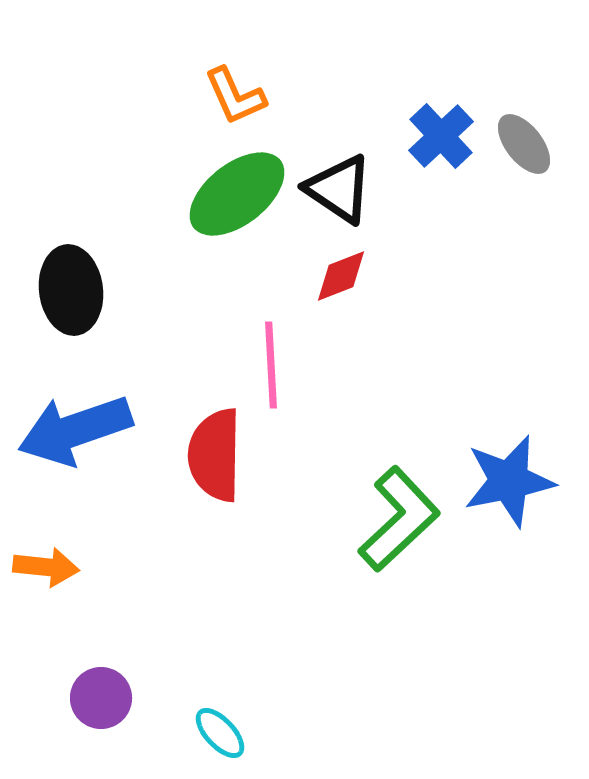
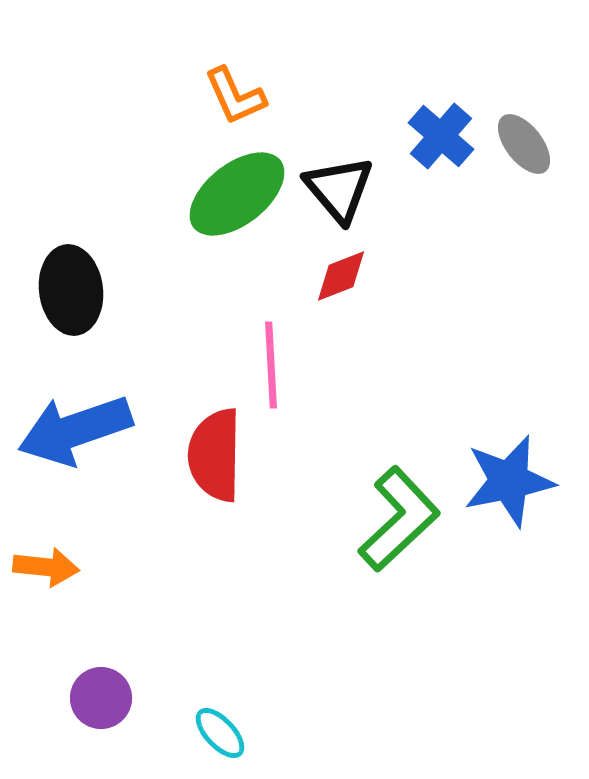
blue cross: rotated 6 degrees counterclockwise
black triangle: rotated 16 degrees clockwise
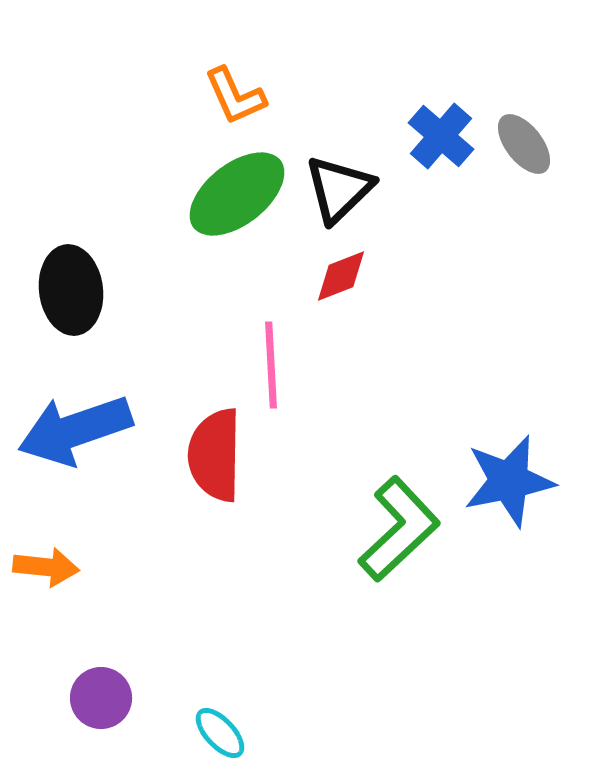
black triangle: rotated 26 degrees clockwise
green L-shape: moved 10 px down
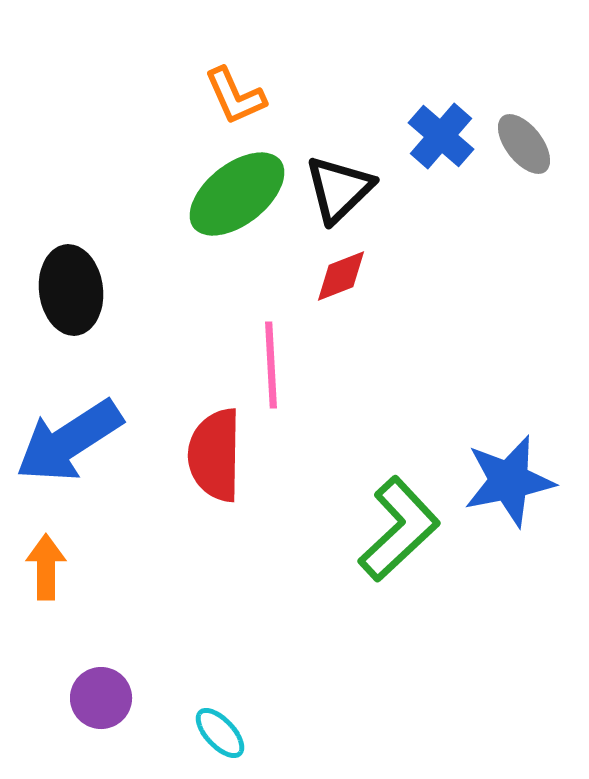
blue arrow: moved 6 px left, 11 px down; rotated 14 degrees counterclockwise
orange arrow: rotated 96 degrees counterclockwise
